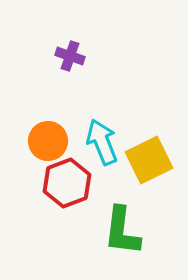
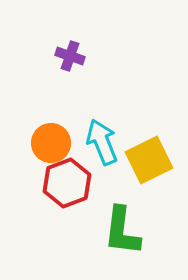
orange circle: moved 3 px right, 2 px down
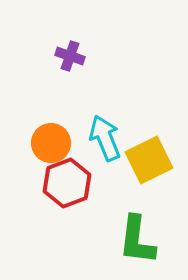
cyan arrow: moved 3 px right, 4 px up
green L-shape: moved 15 px right, 9 px down
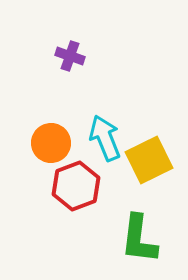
red hexagon: moved 9 px right, 3 px down
green L-shape: moved 2 px right, 1 px up
